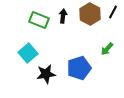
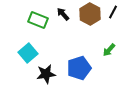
black arrow: moved 2 px up; rotated 48 degrees counterclockwise
green rectangle: moved 1 px left
green arrow: moved 2 px right, 1 px down
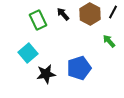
green rectangle: rotated 42 degrees clockwise
green arrow: moved 9 px up; rotated 96 degrees clockwise
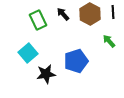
black line: rotated 32 degrees counterclockwise
blue pentagon: moved 3 px left, 7 px up
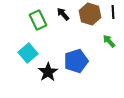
brown hexagon: rotated 10 degrees counterclockwise
black star: moved 2 px right, 2 px up; rotated 24 degrees counterclockwise
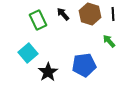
black line: moved 2 px down
blue pentagon: moved 8 px right, 4 px down; rotated 10 degrees clockwise
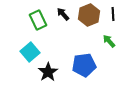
brown hexagon: moved 1 px left, 1 px down; rotated 20 degrees clockwise
cyan square: moved 2 px right, 1 px up
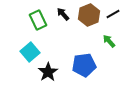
black line: rotated 64 degrees clockwise
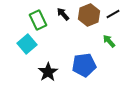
cyan square: moved 3 px left, 8 px up
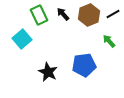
green rectangle: moved 1 px right, 5 px up
cyan square: moved 5 px left, 5 px up
black star: rotated 12 degrees counterclockwise
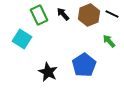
black line: moved 1 px left; rotated 56 degrees clockwise
cyan square: rotated 18 degrees counterclockwise
blue pentagon: rotated 25 degrees counterclockwise
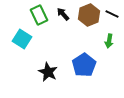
green arrow: rotated 128 degrees counterclockwise
